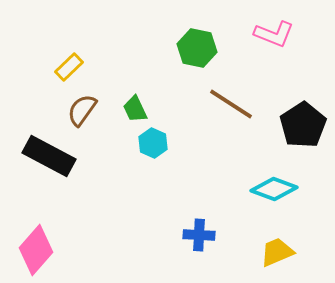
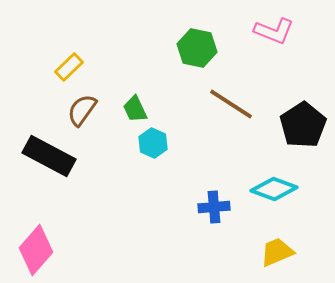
pink L-shape: moved 3 px up
blue cross: moved 15 px right, 28 px up; rotated 8 degrees counterclockwise
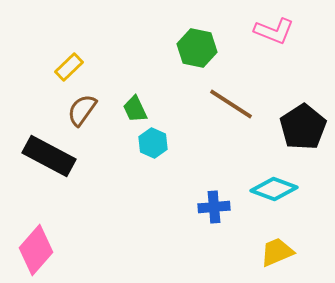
black pentagon: moved 2 px down
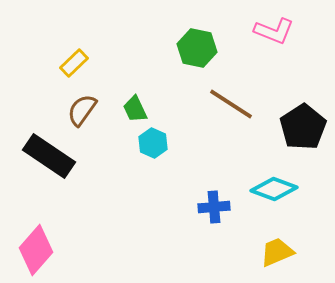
yellow rectangle: moved 5 px right, 4 px up
black rectangle: rotated 6 degrees clockwise
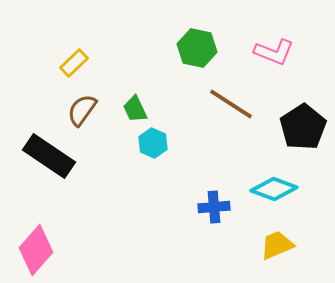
pink L-shape: moved 21 px down
yellow trapezoid: moved 7 px up
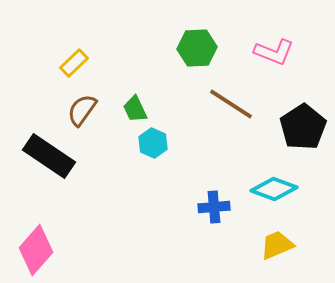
green hexagon: rotated 15 degrees counterclockwise
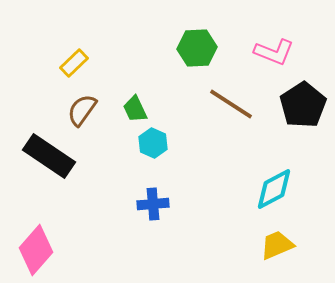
black pentagon: moved 22 px up
cyan diamond: rotated 48 degrees counterclockwise
blue cross: moved 61 px left, 3 px up
